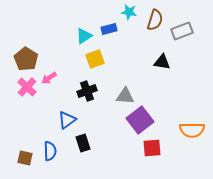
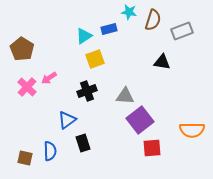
brown semicircle: moved 2 px left
brown pentagon: moved 4 px left, 10 px up
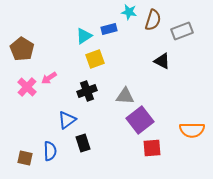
black triangle: moved 1 px up; rotated 18 degrees clockwise
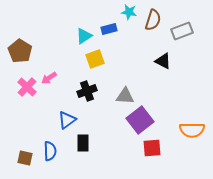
brown pentagon: moved 2 px left, 2 px down
black triangle: moved 1 px right
black rectangle: rotated 18 degrees clockwise
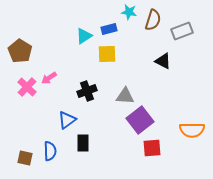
yellow square: moved 12 px right, 5 px up; rotated 18 degrees clockwise
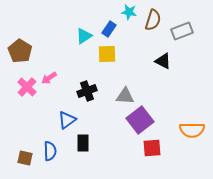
blue rectangle: rotated 42 degrees counterclockwise
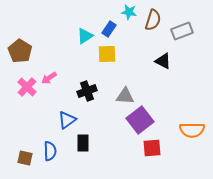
cyan triangle: moved 1 px right
